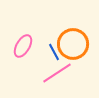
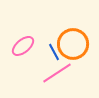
pink ellipse: rotated 20 degrees clockwise
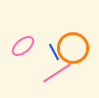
orange circle: moved 4 px down
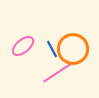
orange circle: moved 1 px down
blue line: moved 2 px left, 3 px up
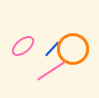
blue line: rotated 72 degrees clockwise
pink line: moved 6 px left, 2 px up
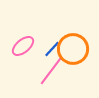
pink line: rotated 20 degrees counterclockwise
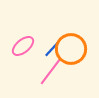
orange circle: moved 2 px left
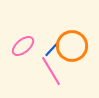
orange circle: moved 1 px right, 3 px up
pink line: rotated 68 degrees counterclockwise
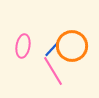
pink ellipse: rotated 40 degrees counterclockwise
pink line: moved 2 px right
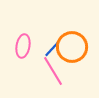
orange circle: moved 1 px down
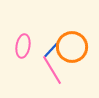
blue line: moved 1 px left, 1 px down
pink line: moved 1 px left, 1 px up
